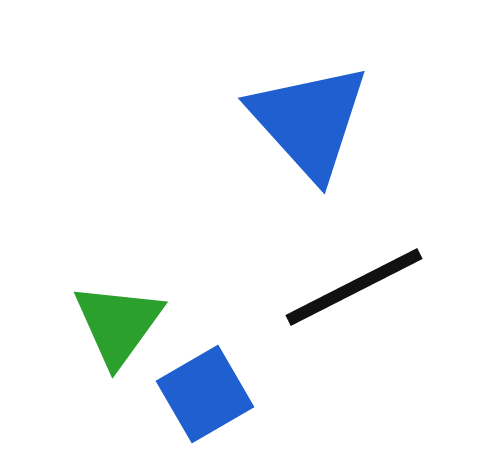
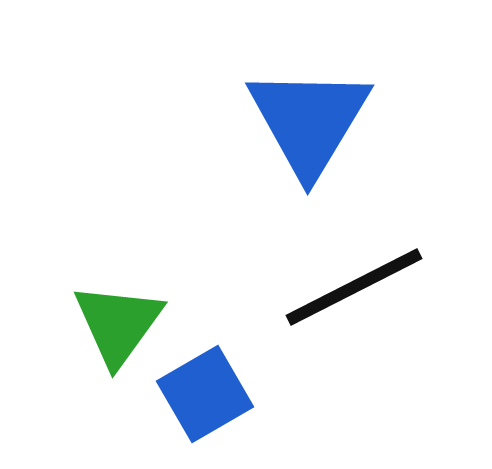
blue triangle: rotated 13 degrees clockwise
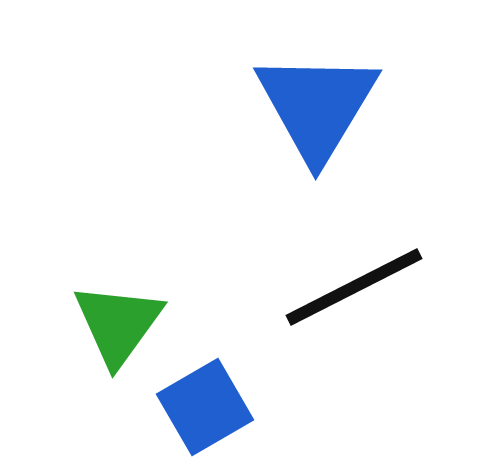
blue triangle: moved 8 px right, 15 px up
blue square: moved 13 px down
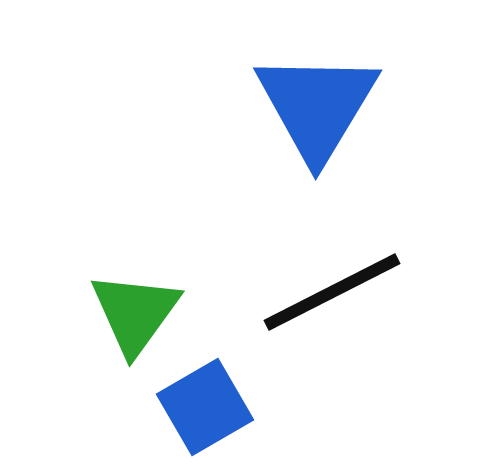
black line: moved 22 px left, 5 px down
green triangle: moved 17 px right, 11 px up
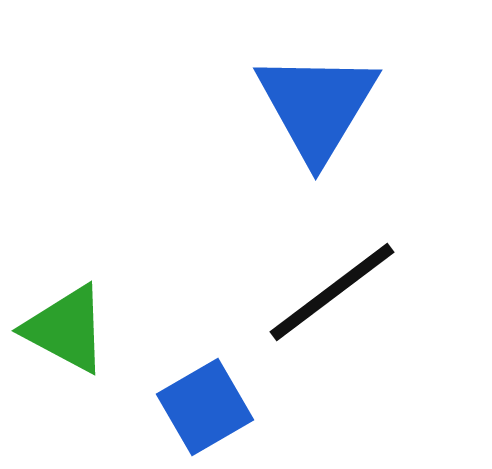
black line: rotated 10 degrees counterclockwise
green triangle: moved 69 px left, 16 px down; rotated 38 degrees counterclockwise
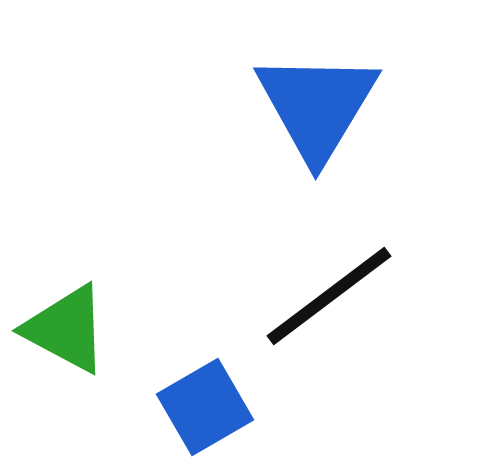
black line: moved 3 px left, 4 px down
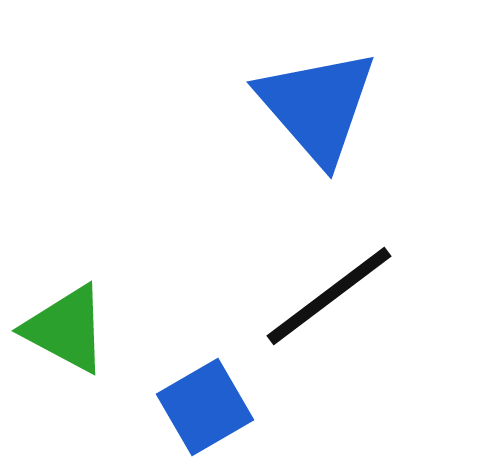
blue triangle: rotated 12 degrees counterclockwise
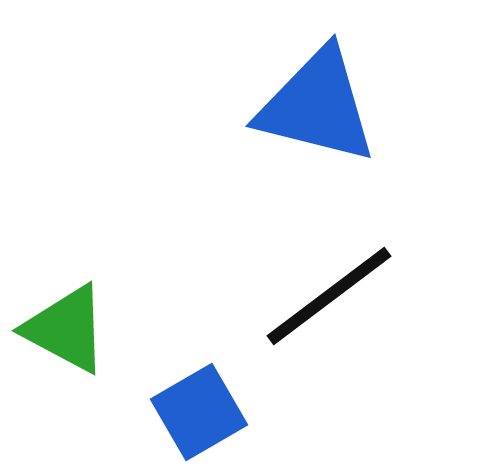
blue triangle: rotated 35 degrees counterclockwise
blue square: moved 6 px left, 5 px down
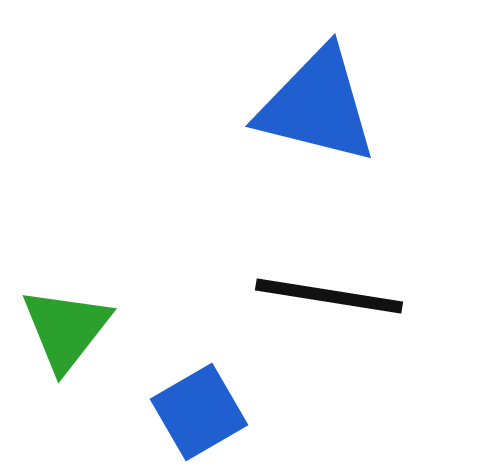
black line: rotated 46 degrees clockwise
green triangle: rotated 40 degrees clockwise
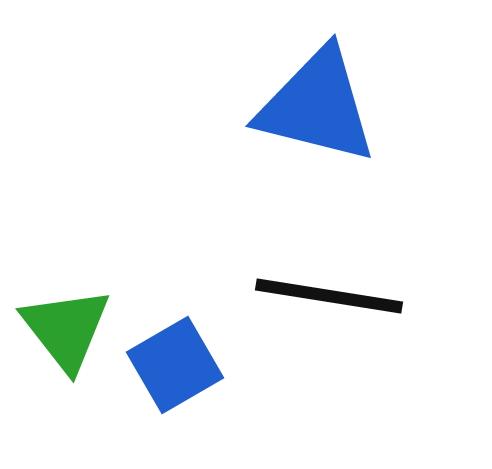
green triangle: rotated 16 degrees counterclockwise
blue square: moved 24 px left, 47 px up
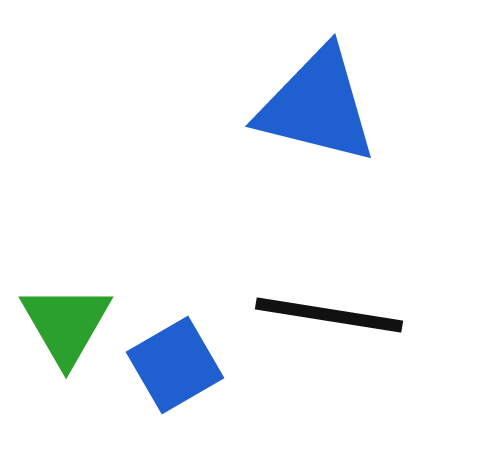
black line: moved 19 px down
green triangle: moved 5 px up; rotated 8 degrees clockwise
